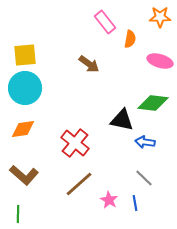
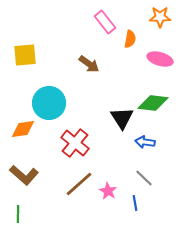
pink ellipse: moved 2 px up
cyan circle: moved 24 px right, 15 px down
black triangle: moved 2 px up; rotated 45 degrees clockwise
pink star: moved 1 px left, 9 px up
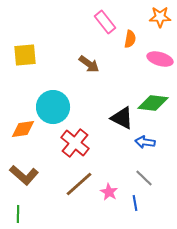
cyan circle: moved 4 px right, 4 px down
black triangle: rotated 30 degrees counterclockwise
pink star: moved 1 px right, 1 px down
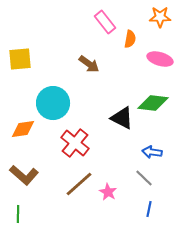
yellow square: moved 5 px left, 4 px down
cyan circle: moved 4 px up
blue arrow: moved 7 px right, 10 px down
pink star: moved 1 px left
blue line: moved 14 px right, 6 px down; rotated 21 degrees clockwise
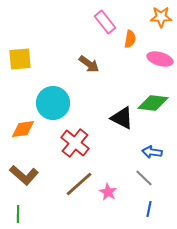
orange star: moved 1 px right
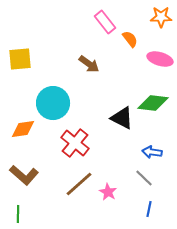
orange semicircle: rotated 48 degrees counterclockwise
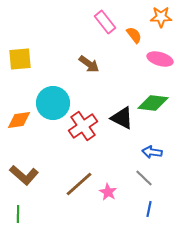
orange semicircle: moved 4 px right, 4 px up
orange diamond: moved 4 px left, 9 px up
red cross: moved 8 px right, 17 px up; rotated 16 degrees clockwise
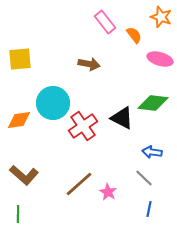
orange star: rotated 20 degrees clockwise
brown arrow: rotated 25 degrees counterclockwise
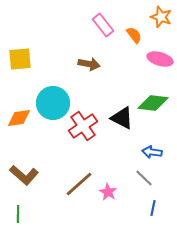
pink rectangle: moved 2 px left, 3 px down
orange diamond: moved 2 px up
blue line: moved 4 px right, 1 px up
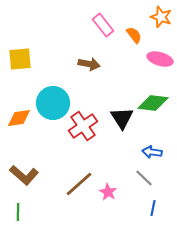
black triangle: rotated 30 degrees clockwise
green line: moved 2 px up
